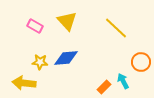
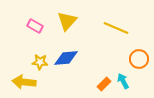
yellow triangle: rotated 25 degrees clockwise
yellow line: rotated 20 degrees counterclockwise
orange circle: moved 2 px left, 3 px up
yellow arrow: moved 1 px up
orange rectangle: moved 3 px up
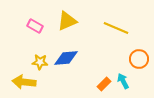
yellow triangle: rotated 25 degrees clockwise
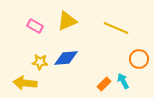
yellow arrow: moved 1 px right, 1 px down
